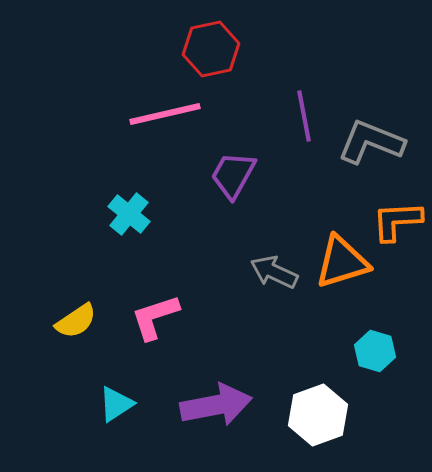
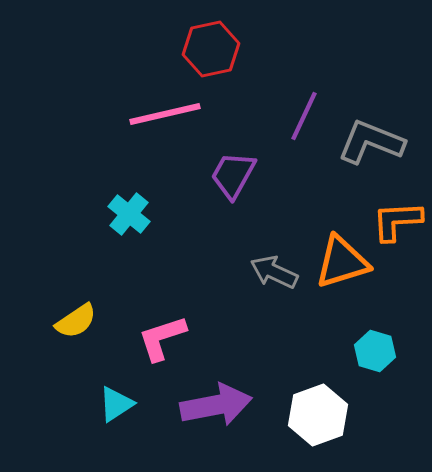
purple line: rotated 36 degrees clockwise
pink L-shape: moved 7 px right, 21 px down
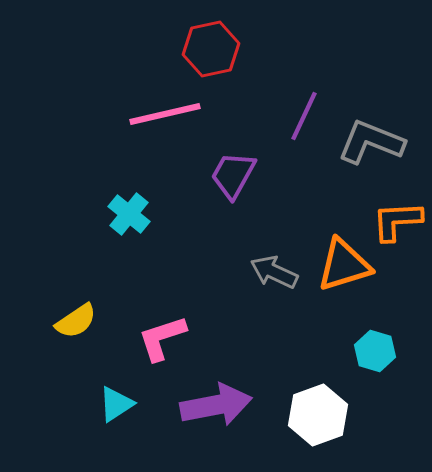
orange triangle: moved 2 px right, 3 px down
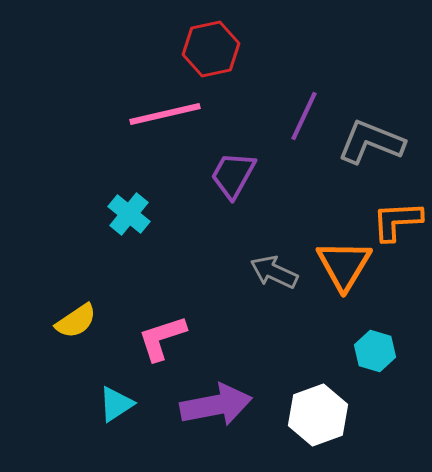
orange triangle: rotated 42 degrees counterclockwise
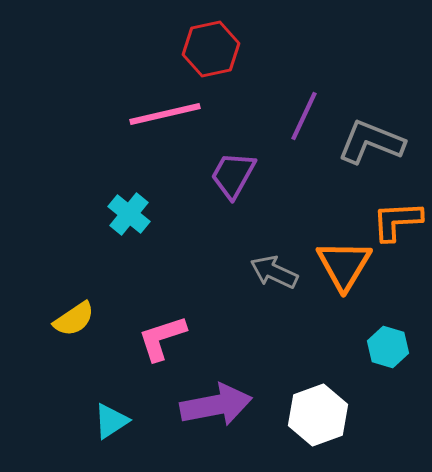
yellow semicircle: moved 2 px left, 2 px up
cyan hexagon: moved 13 px right, 4 px up
cyan triangle: moved 5 px left, 17 px down
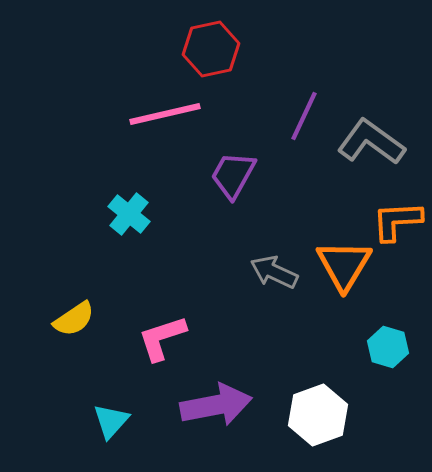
gray L-shape: rotated 14 degrees clockwise
cyan triangle: rotated 15 degrees counterclockwise
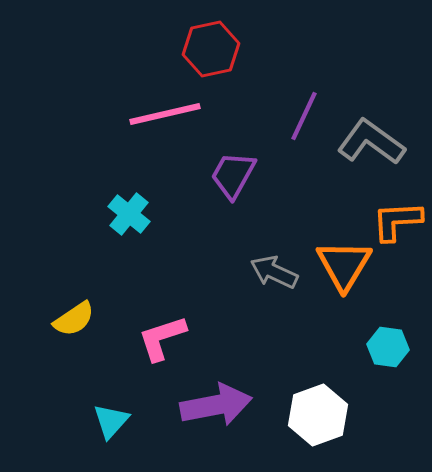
cyan hexagon: rotated 9 degrees counterclockwise
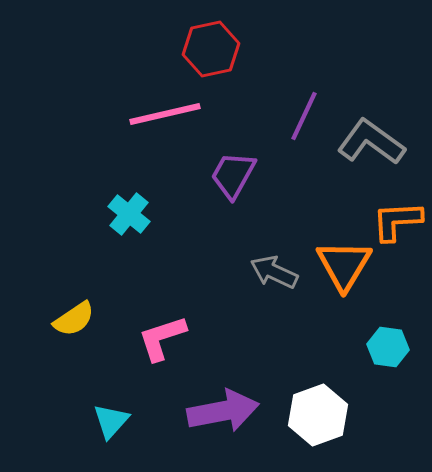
purple arrow: moved 7 px right, 6 px down
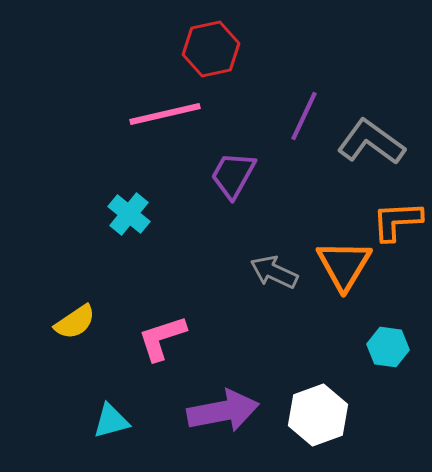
yellow semicircle: moved 1 px right, 3 px down
cyan triangle: rotated 33 degrees clockwise
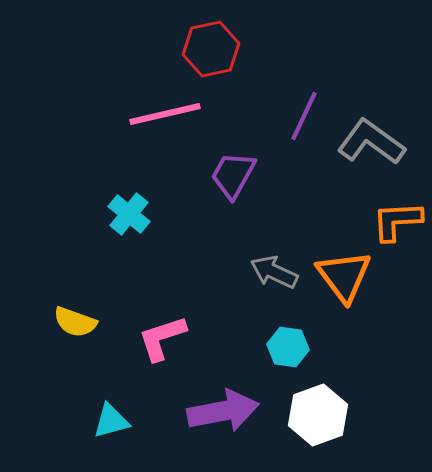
orange triangle: moved 11 px down; rotated 8 degrees counterclockwise
yellow semicircle: rotated 54 degrees clockwise
cyan hexagon: moved 100 px left
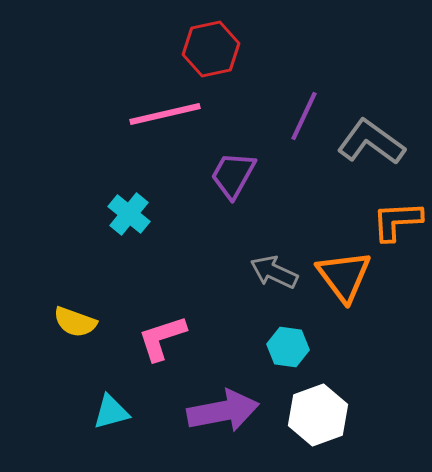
cyan triangle: moved 9 px up
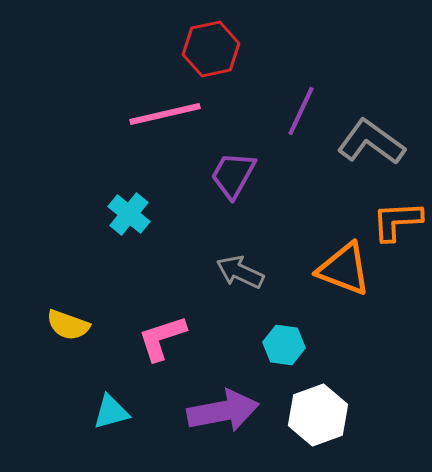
purple line: moved 3 px left, 5 px up
gray arrow: moved 34 px left
orange triangle: moved 7 px up; rotated 32 degrees counterclockwise
yellow semicircle: moved 7 px left, 3 px down
cyan hexagon: moved 4 px left, 2 px up
